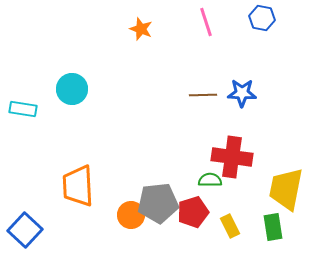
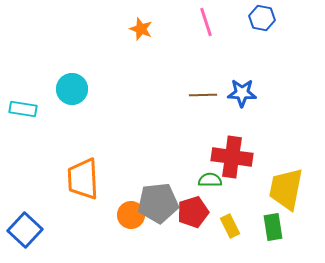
orange trapezoid: moved 5 px right, 7 px up
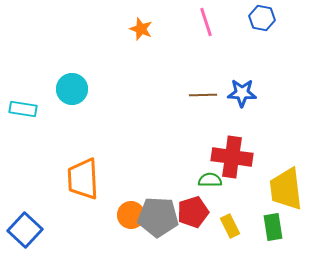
yellow trapezoid: rotated 18 degrees counterclockwise
gray pentagon: moved 14 px down; rotated 9 degrees clockwise
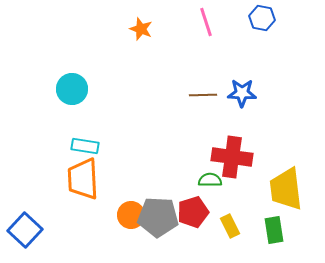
cyan rectangle: moved 62 px right, 37 px down
green rectangle: moved 1 px right, 3 px down
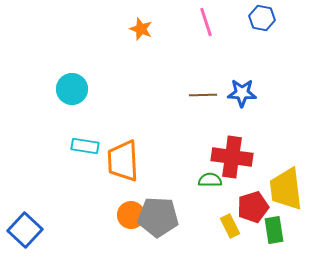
orange trapezoid: moved 40 px right, 18 px up
red pentagon: moved 60 px right, 5 px up
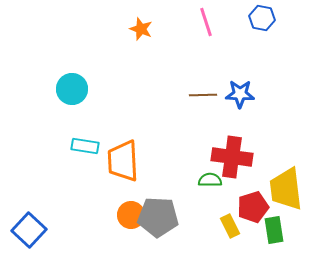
blue star: moved 2 px left, 1 px down
blue square: moved 4 px right
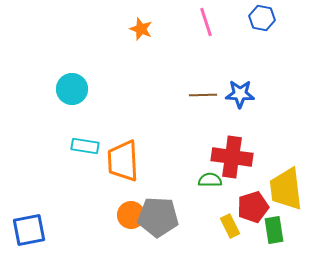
blue square: rotated 36 degrees clockwise
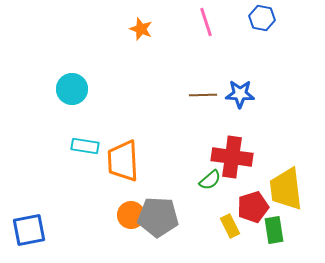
green semicircle: rotated 140 degrees clockwise
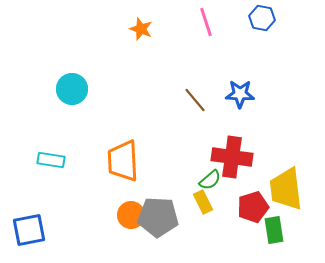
brown line: moved 8 px left, 5 px down; rotated 52 degrees clockwise
cyan rectangle: moved 34 px left, 14 px down
yellow rectangle: moved 27 px left, 24 px up
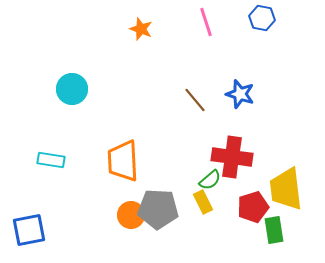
blue star: rotated 16 degrees clockwise
gray pentagon: moved 8 px up
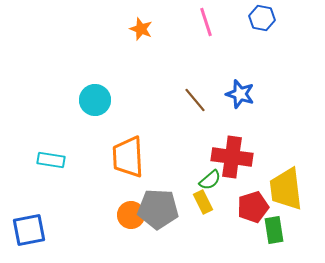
cyan circle: moved 23 px right, 11 px down
orange trapezoid: moved 5 px right, 4 px up
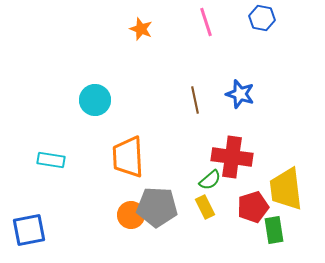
brown line: rotated 28 degrees clockwise
yellow rectangle: moved 2 px right, 5 px down
gray pentagon: moved 1 px left, 2 px up
